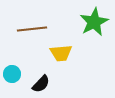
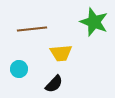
green star: rotated 24 degrees counterclockwise
cyan circle: moved 7 px right, 5 px up
black semicircle: moved 13 px right
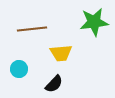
green star: rotated 28 degrees counterclockwise
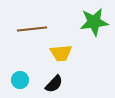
cyan circle: moved 1 px right, 11 px down
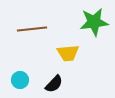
yellow trapezoid: moved 7 px right
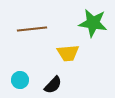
green star: moved 1 px left, 1 px down; rotated 16 degrees clockwise
black semicircle: moved 1 px left, 1 px down
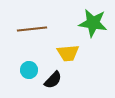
cyan circle: moved 9 px right, 10 px up
black semicircle: moved 5 px up
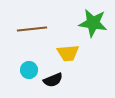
black semicircle: rotated 24 degrees clockwise
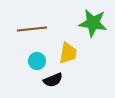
yellow trapezoid: rotated 75 degrees counterclockwise
cyan circle: moved 8 px right, 9 px up
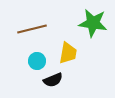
brown line: rotated 8 degrees counterclockwise
